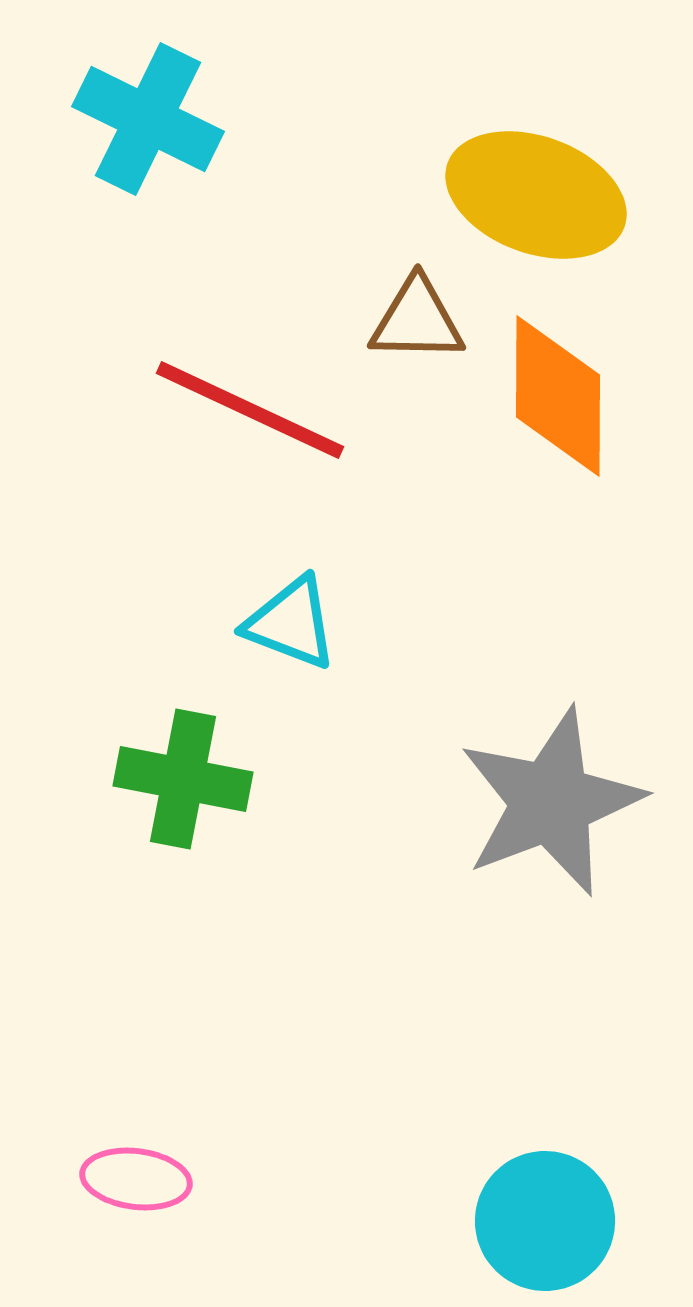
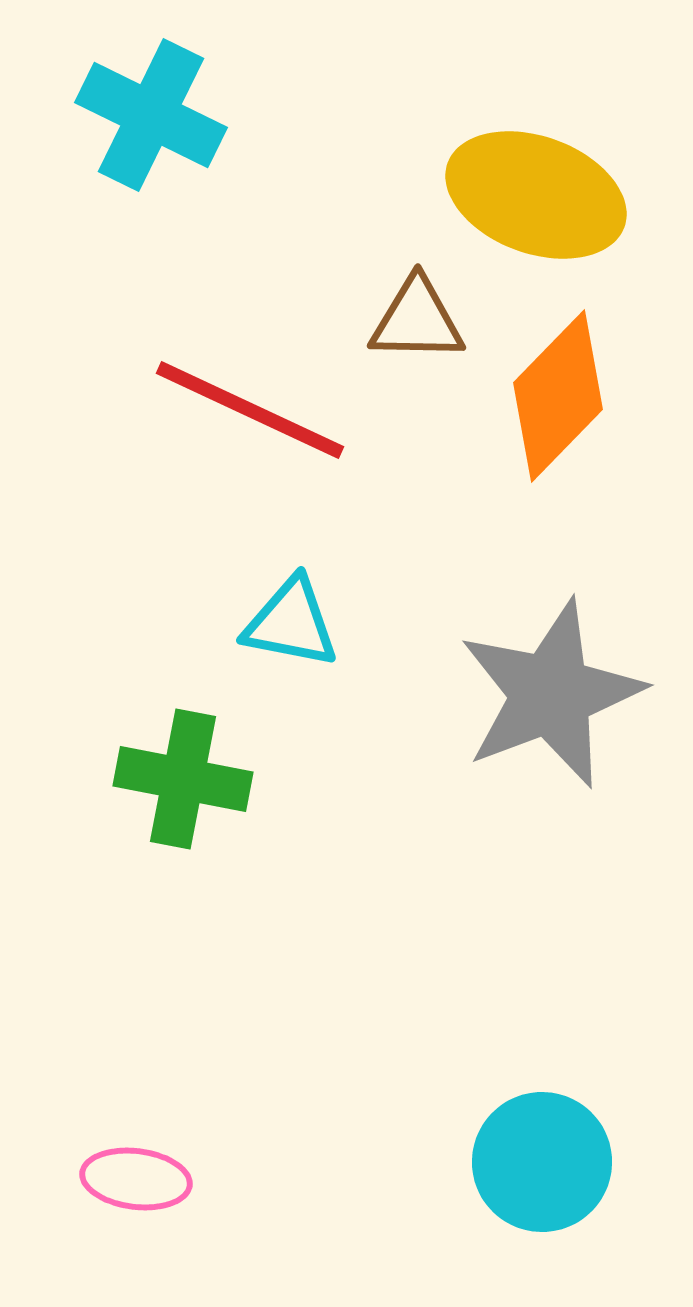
cyan cross: moved 3 px right, 4 px up
orange diamond: rotated 44 degrees clockwise
cyan triangle: rotated 10 degrees counterclockwise
gray star: moved 108 px up
cyan circle: moved 3 px left, 59 px up
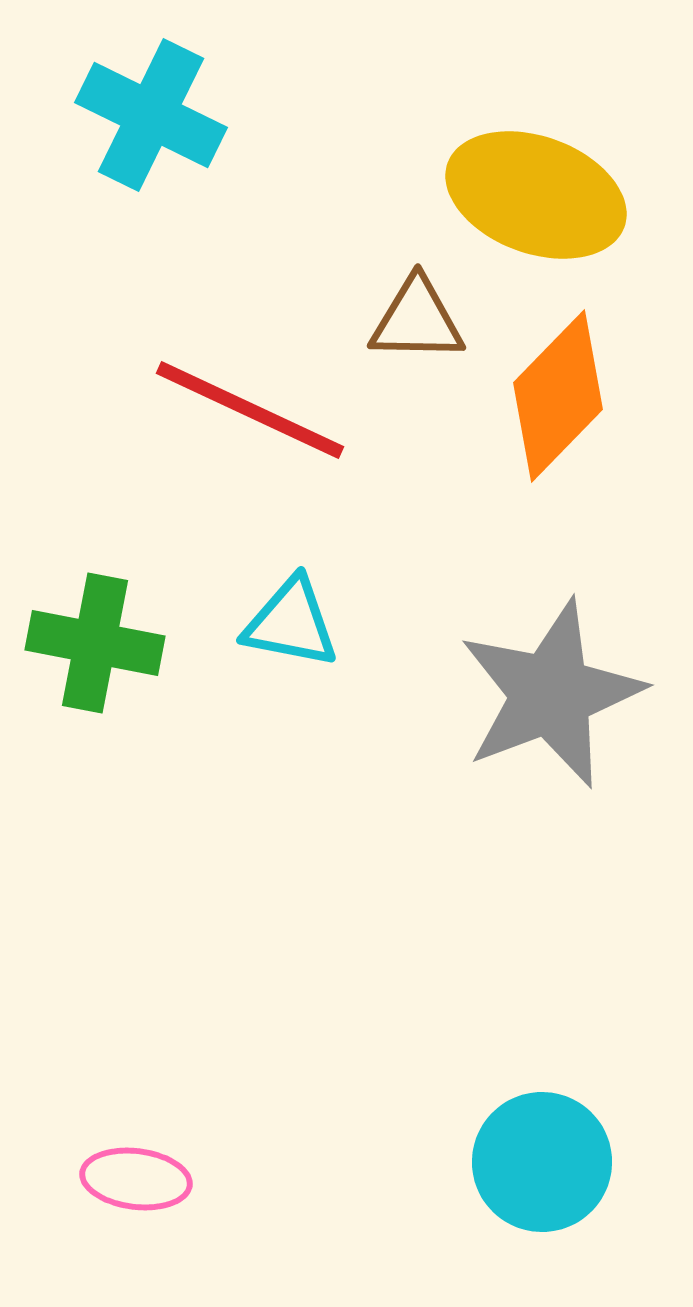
green cross: moved 88 px left, 136 px up
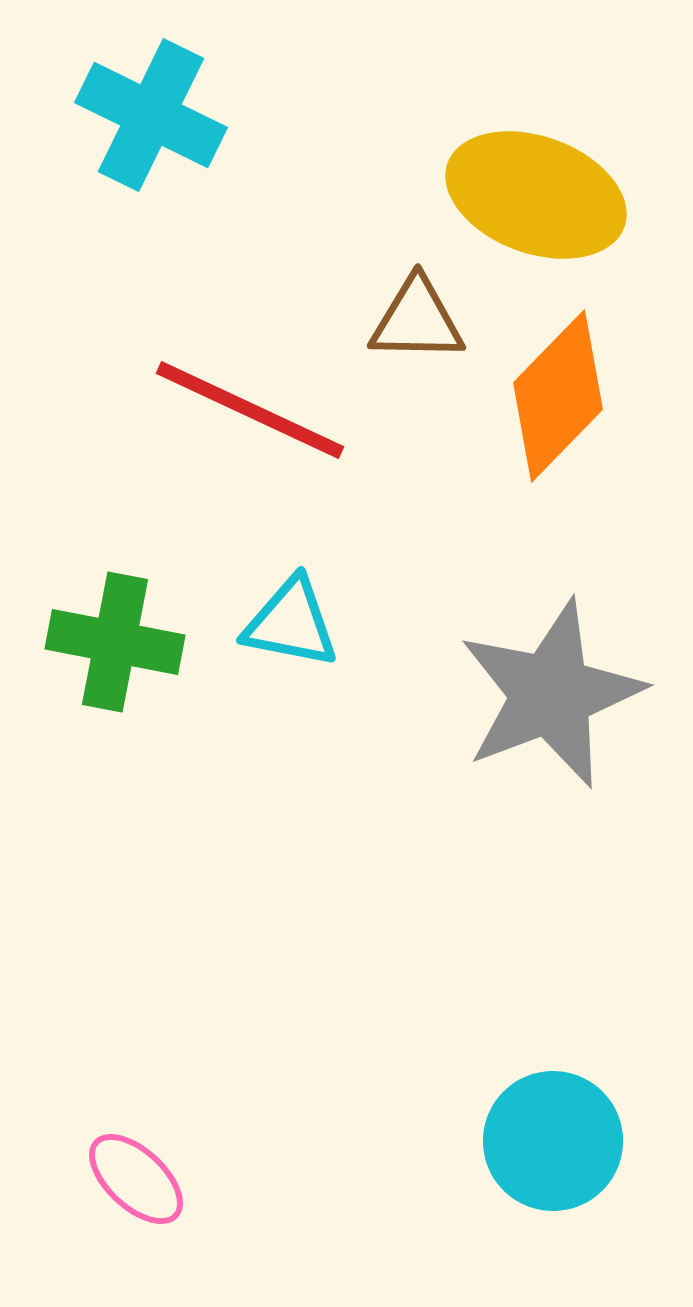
green cross: moved 20 px right, 1 px up
cyan circle: moved 11 px right, 21 px up
pink ellipse: rotated 36 degrees clockwise
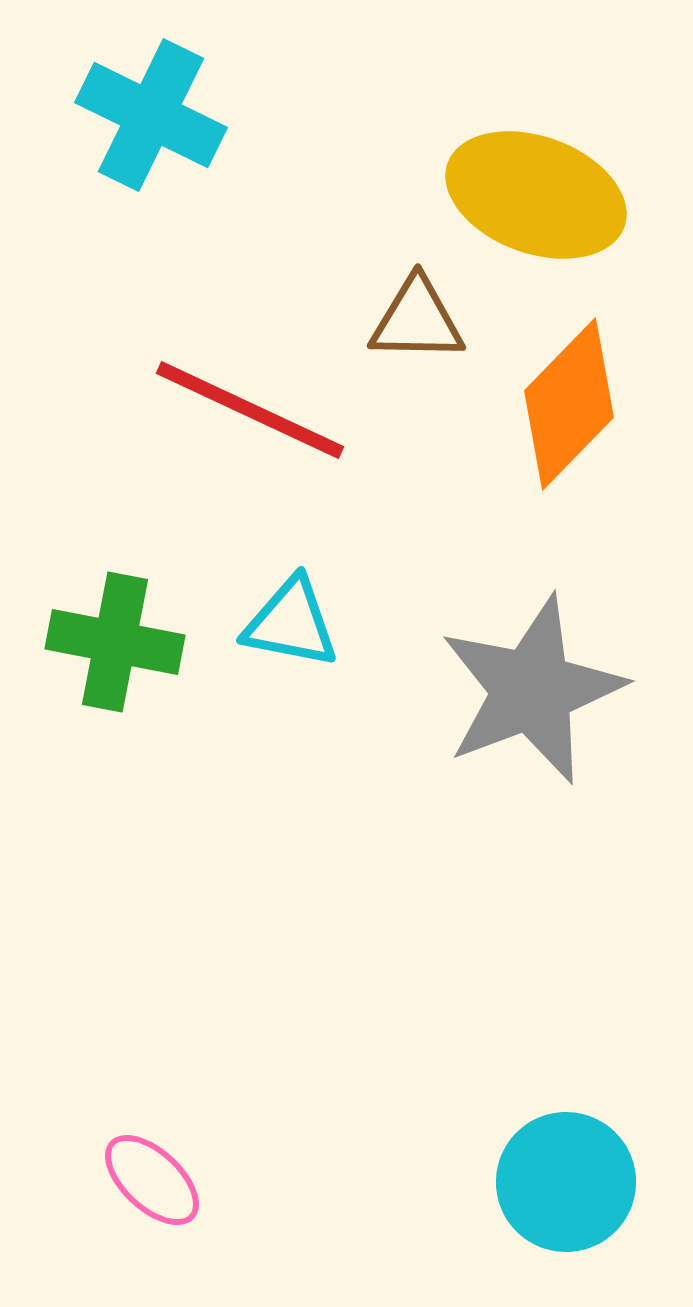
orange diamond: moved 11 px right, 8 px down
gray star: moved 19 px left, 4 px up
cyan circle: moved 13 px right, 41 px down
pink ellipse: moved 16 px right, 1 px down
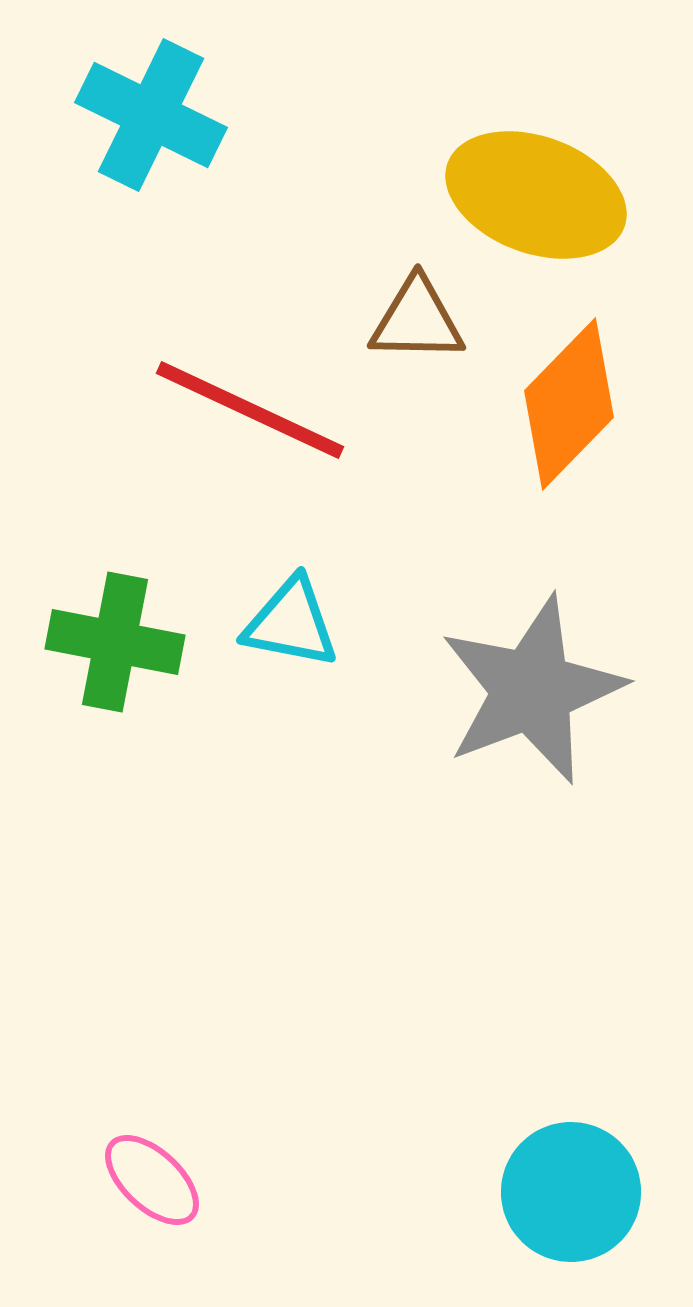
cyan circle: moved 5 px right, 10 px down
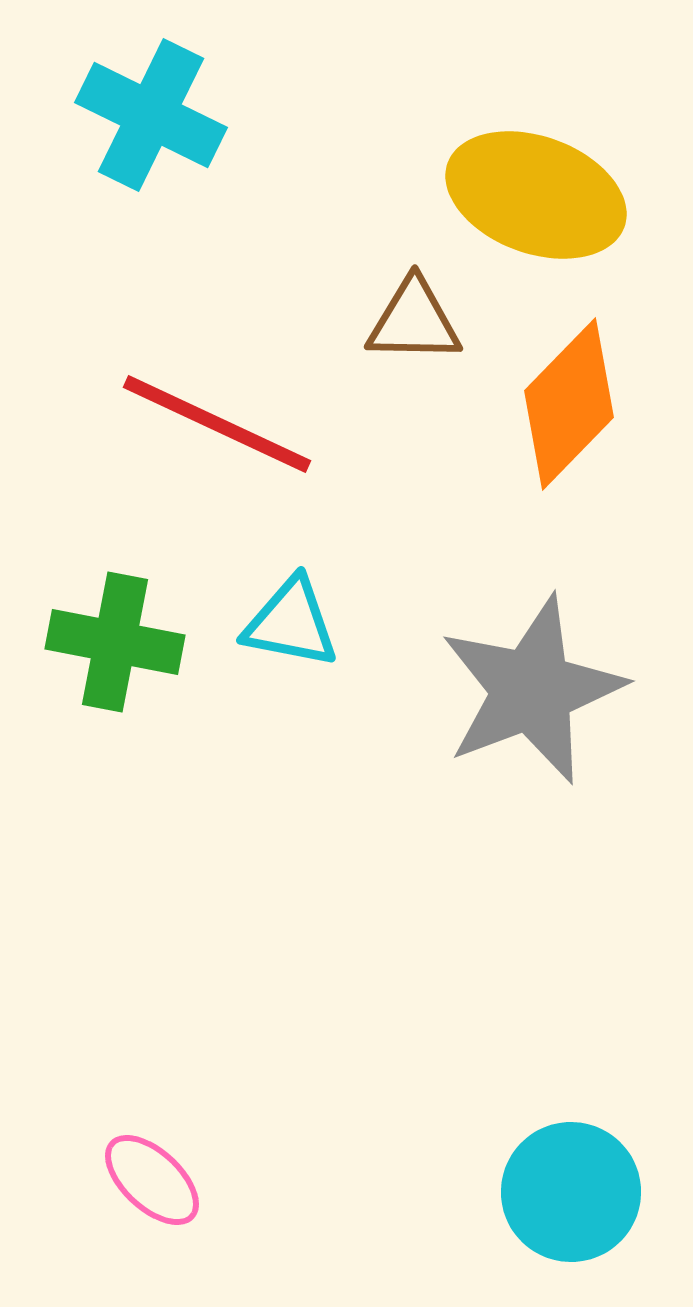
brown triangle: moved 3 px left, 1 px down
red line: moved 33 px left, 14 px down
